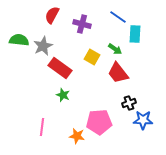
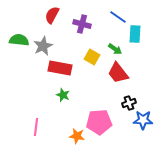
red rectangle: rotated 25 degrees counterclockwise
pink line: moved 6 px left
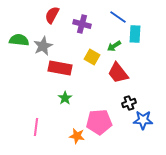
green arrow: moved 1 px left, 3 px up; rotated 112 degrees clockwise
green star: moved 2 px right, 3 px down; rotated 16 degrees clockwise
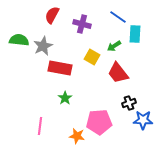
pink line: moved 4 px right, 1 px up
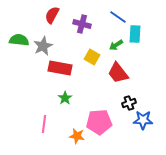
green arrow: moved 2 px right, 1 px up
pink line: moved 4 px right, 2 px up
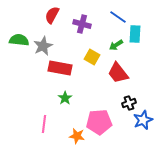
blue star: rotated 24 degrees counterclockwise
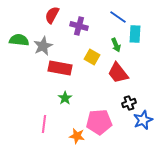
purple cross: moved 3 px left, 2 px down
green arrow: rotated 80 degrees counterclockwise
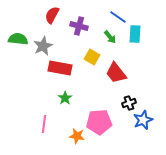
green semicircle: moved 1 px left, 1 px up
green arrow: moved 6 px left, 8 px up; rotated 16 degrees counterclockwise
red trapezoid: moved 2 px left
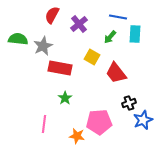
blue line: rotated 24 degrees counterclockwise
purple cross: moved 2 px up; rotated 36 degrees clockwise
green arrow: rotated 80 degrees clockwise
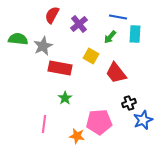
yellow square: moved 1 px left, 1 px up
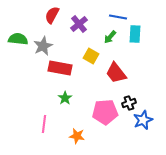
pink pentagon: moved 6 px right, 10 px up
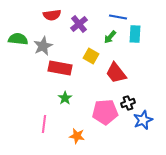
red semicircle: rotated 126 degrees counterclockwise
black cross: moved 1 px left
